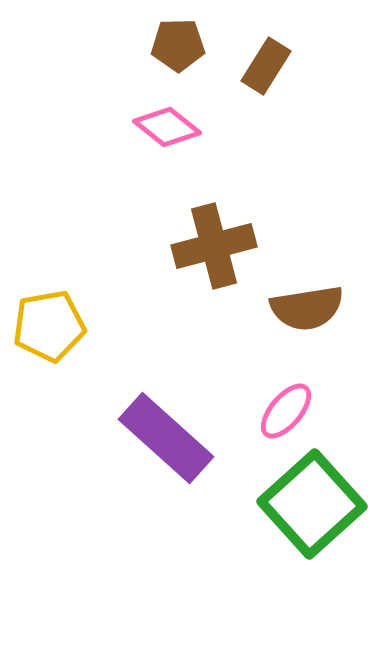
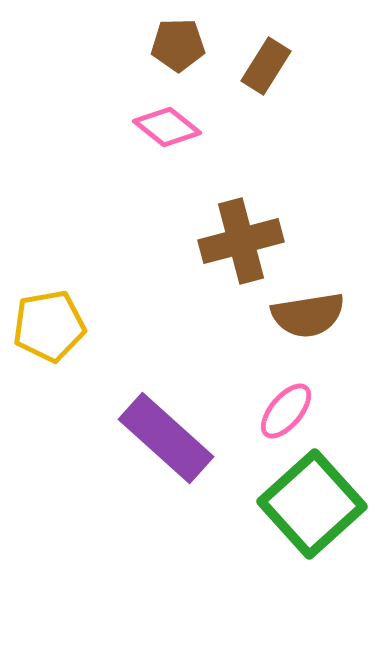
brown cross: moved 27 px right, 5 px up
brown semicircle: moved 1 px right, 7 px down
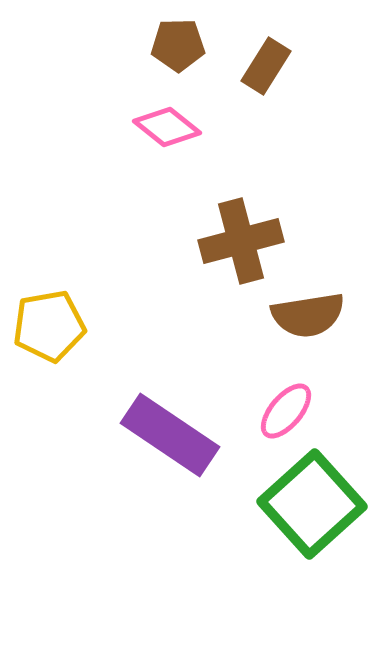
purple rectangle: moved 4 px right, 3 px up; rotated 8 degrees counterclockwise
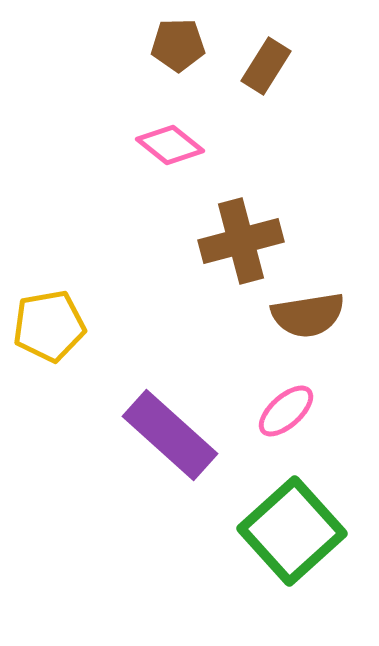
pink diamond: moved 3 px right, 18 px down
pink ellipse: rotated 8 degrees clockwise
purple rectangle: rotated 8 degrees clockwise
green square: moved 20 px left, 27 px down
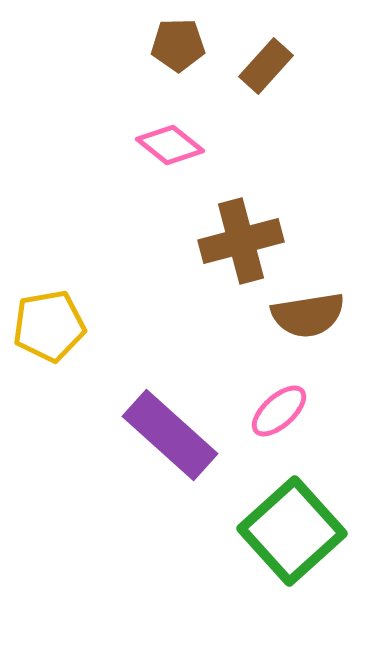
brown rectangle: rotated 10 degrees clockwise
pink ellipse: moved 7 px left
